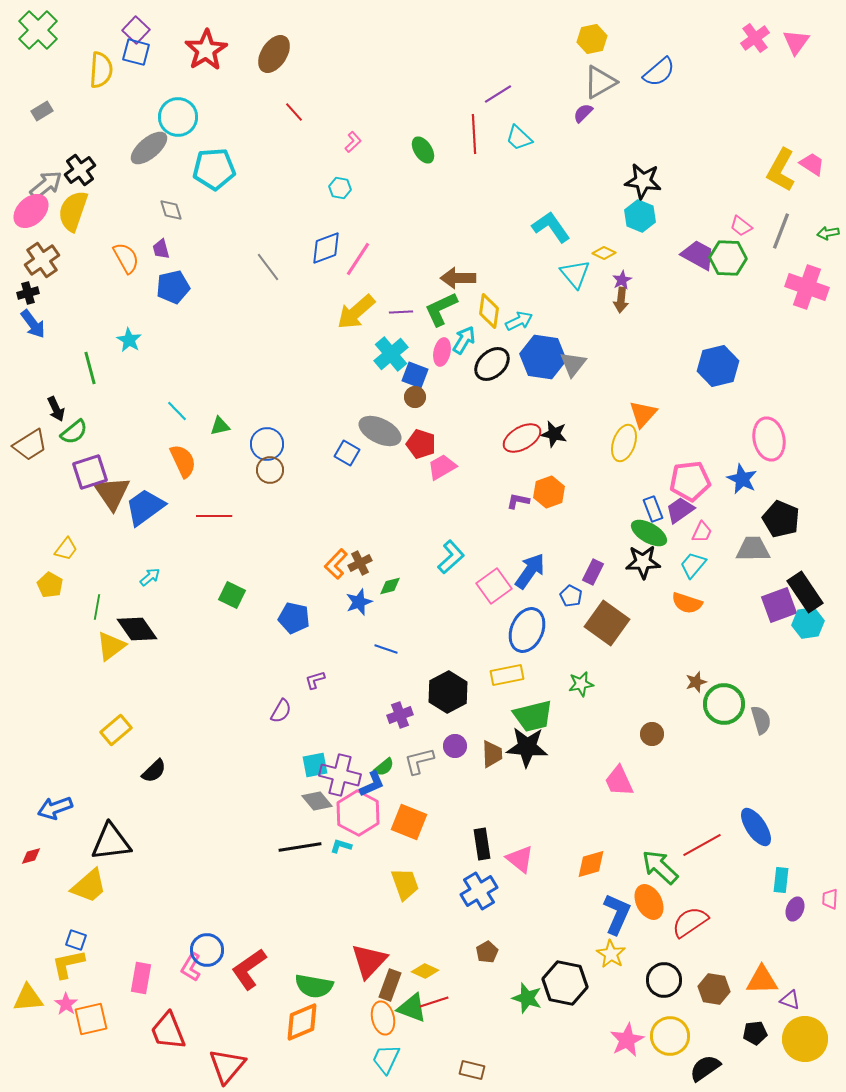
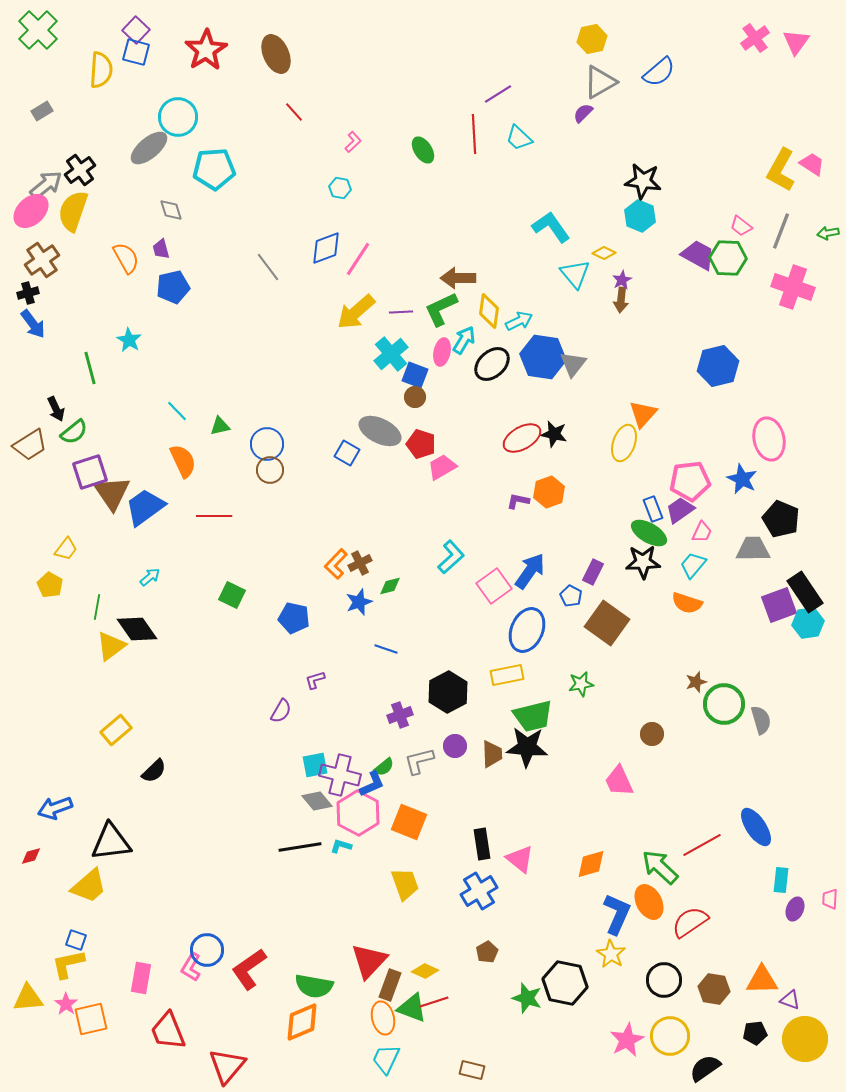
brown ellipse at (274, 54): moved 2 px right; rotated 57 degrees counterclockwise
pink cross at (807, 287): moved 14 px left
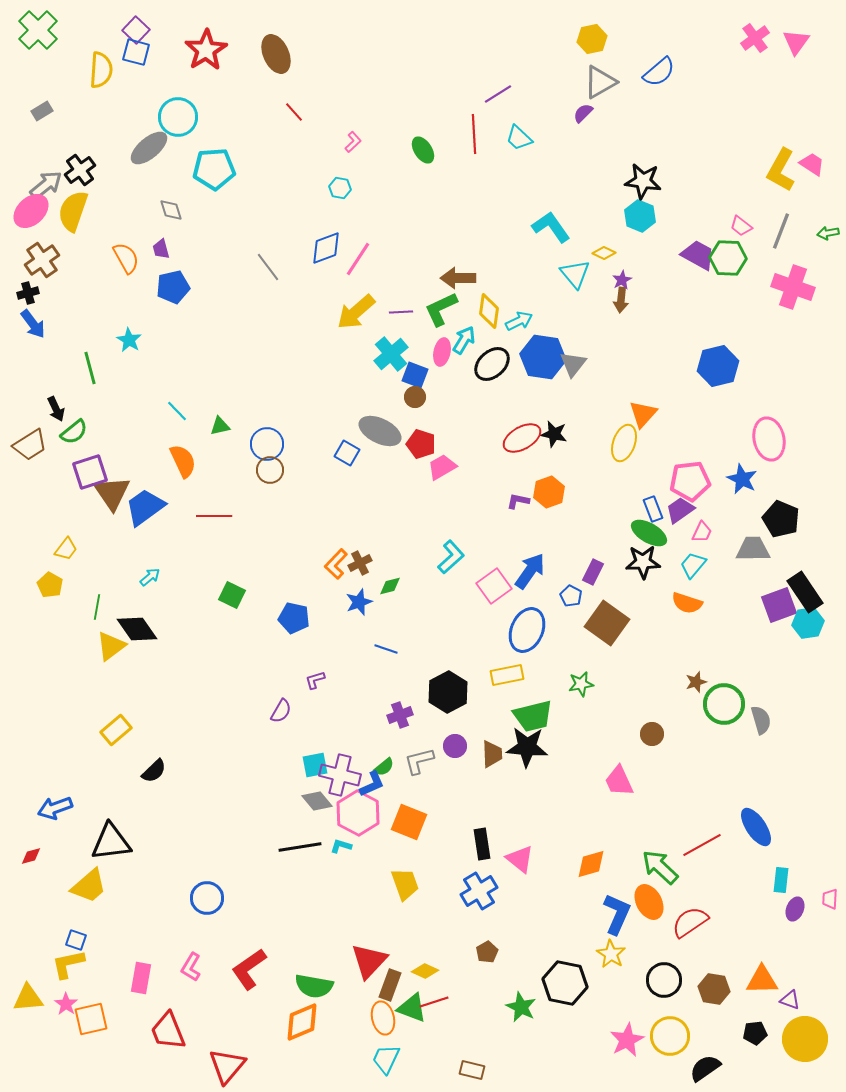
blue circle at (207, 950): moved 52 px up
green star at (527, 998): moved 6 px left, 9 px down; rotated 8 degrees clockwise
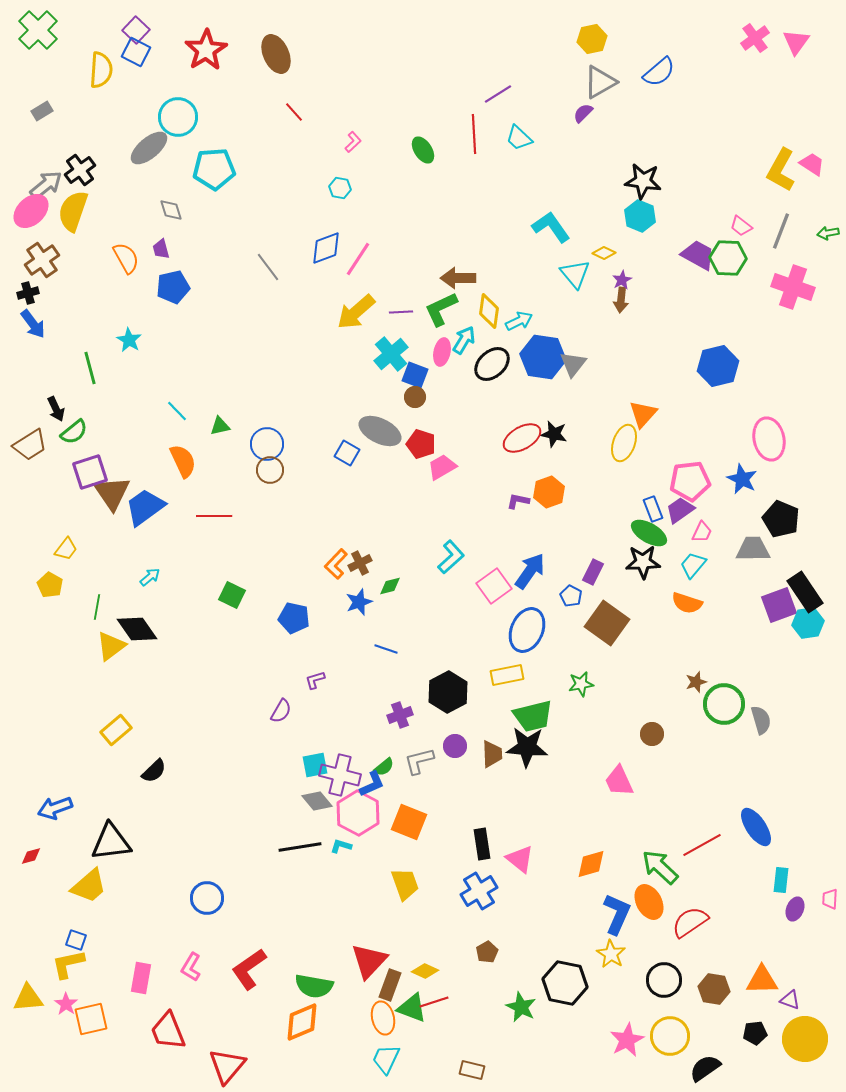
blue square at (136, 52): rotated 12 degrees clockwise
